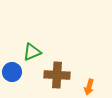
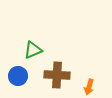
green triangle: moved 1 px right, 2 px up
blue circle: moved 6 px right, 4 px down
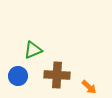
orange arrow: rotated 63 degrees counterclockwise
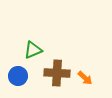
brown cross: moved 2 px up
orange arrow: moved 4 px left, 9 px up
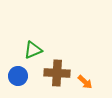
orange arrow: moved 4 px down
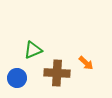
blue circle: moved 1 px left, 2 px down
orange arrow: moved 1 px right, 19 px up
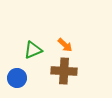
orange arrow: moved 21 px left, 18 px up
brown cross: moved 7 px right, 2 px up
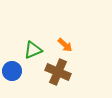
brown cross: moved 6 px left, 1 px down; rotated 20 degrees clockwise
blue circle: moved 5 px left, 7 px up
